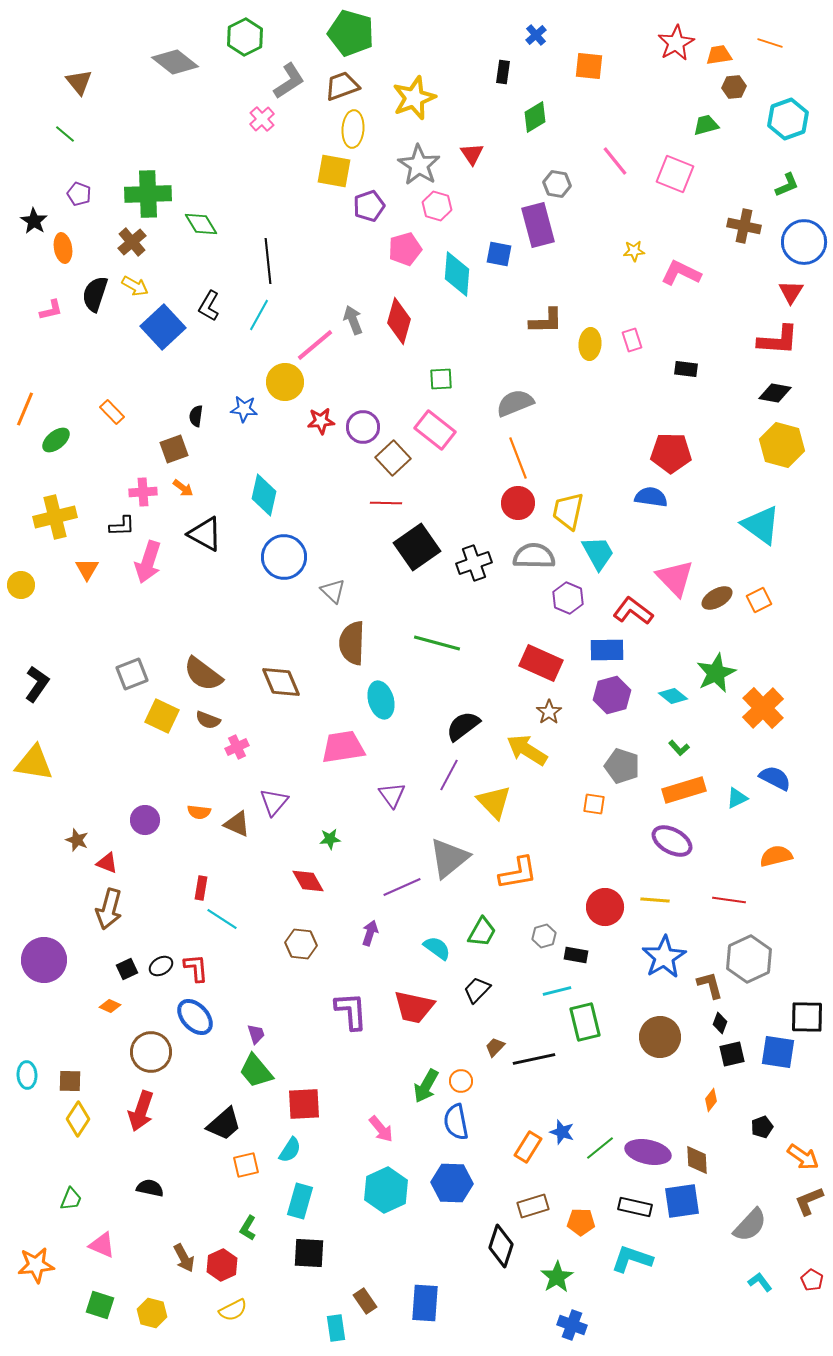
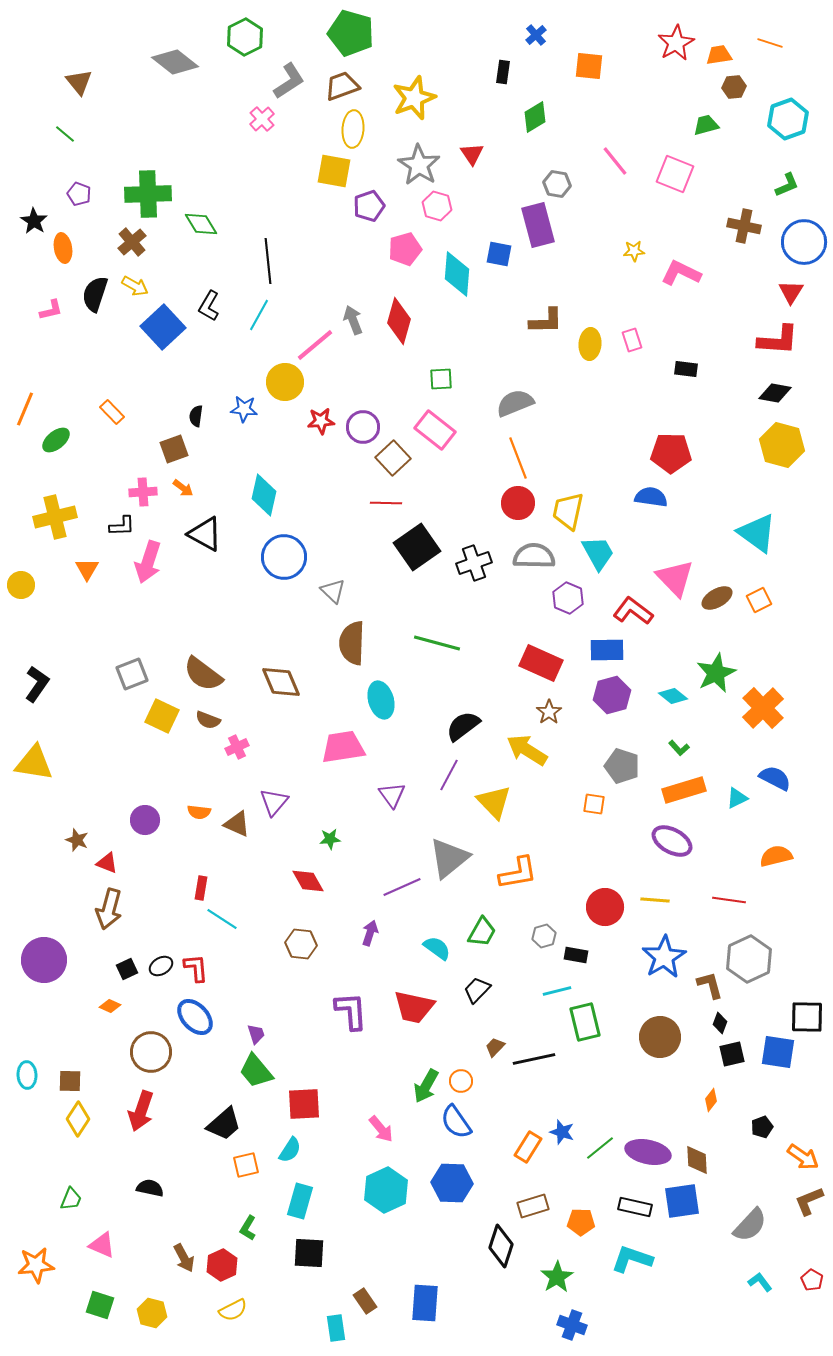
cyan triangle at (761, 525): moved 4 px left, 8 px down
blue semicircle at (456, 1122): rotated 24 degrees counterclockwise
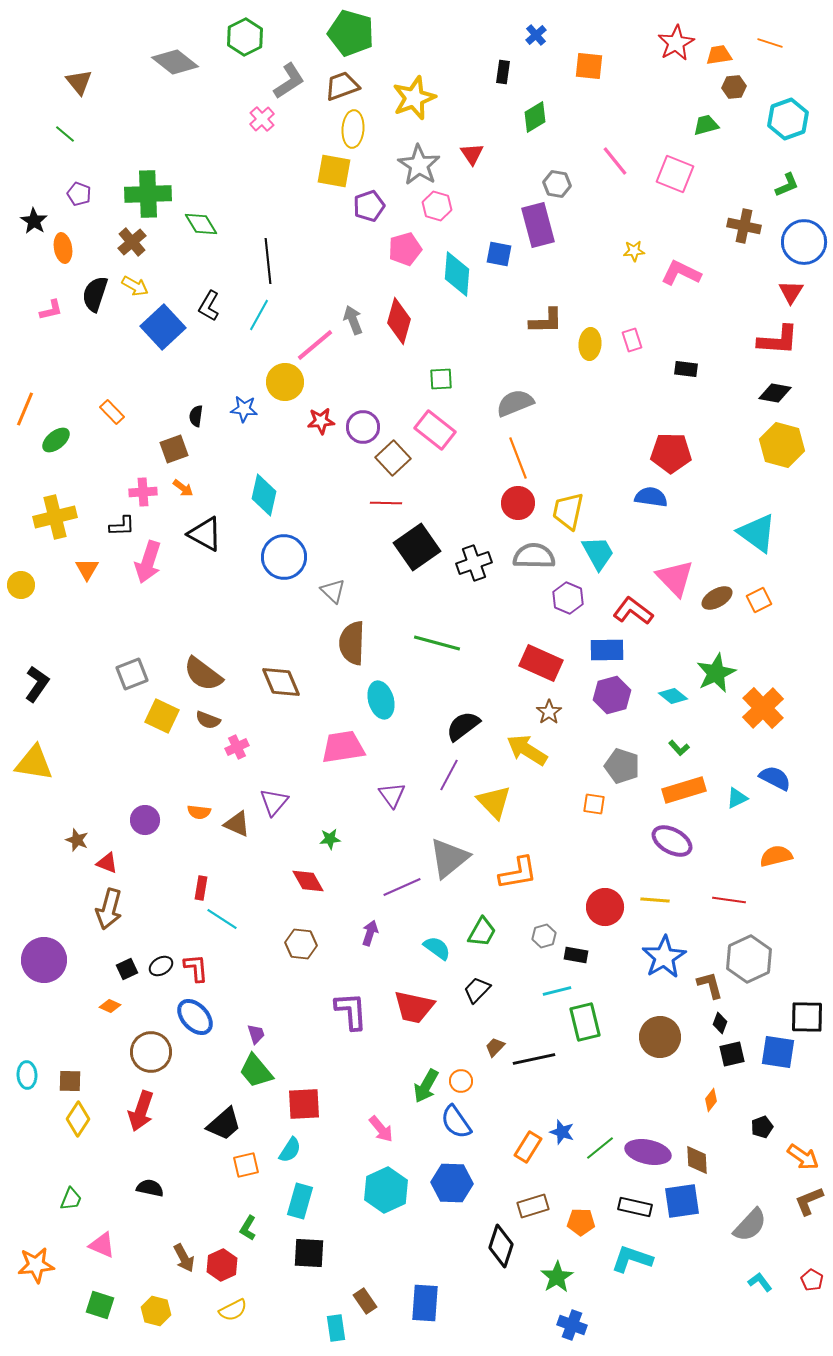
yellow hexagon at (152, 1313): moved 4 px right, 2 px up
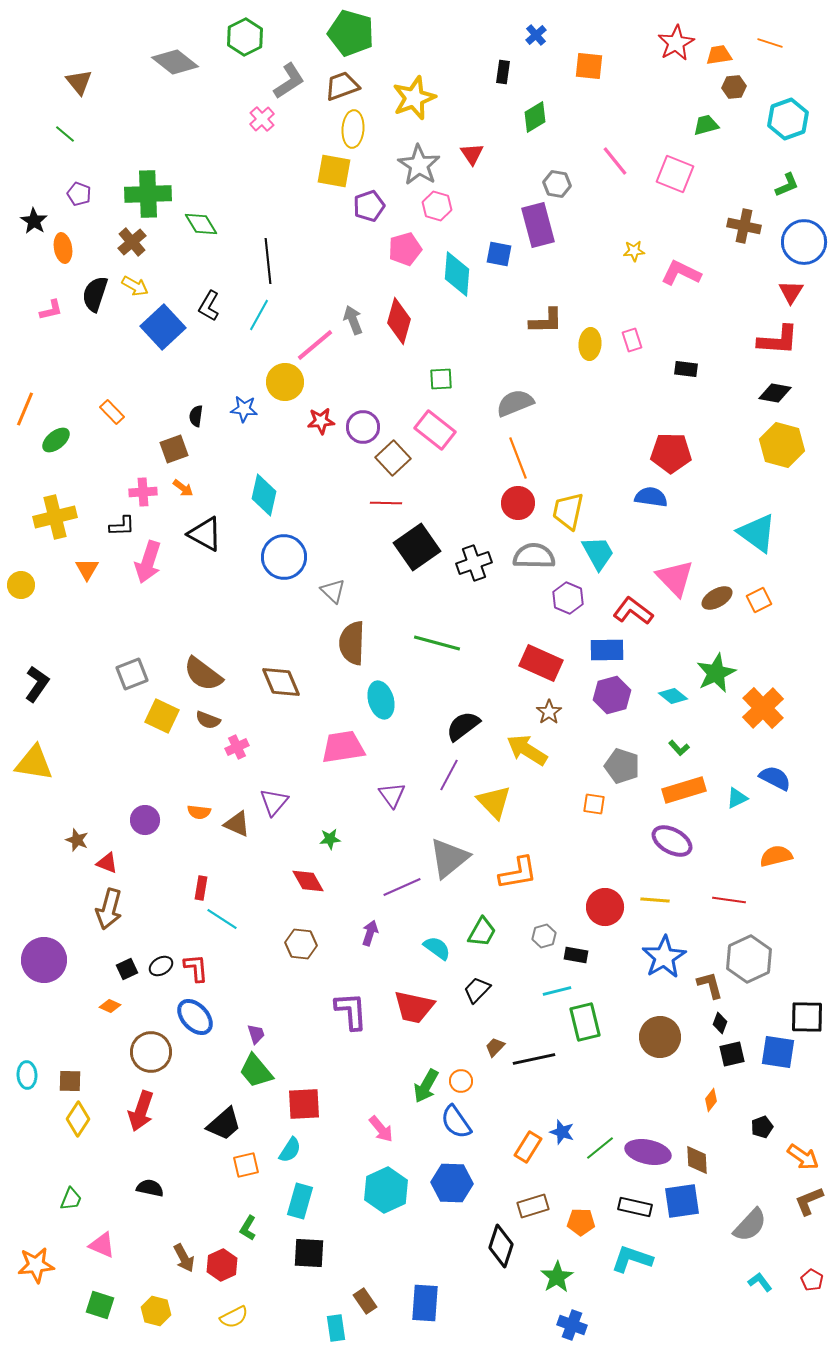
yellow semicircle at (233, 1310): moved 1 px right, 7 px down
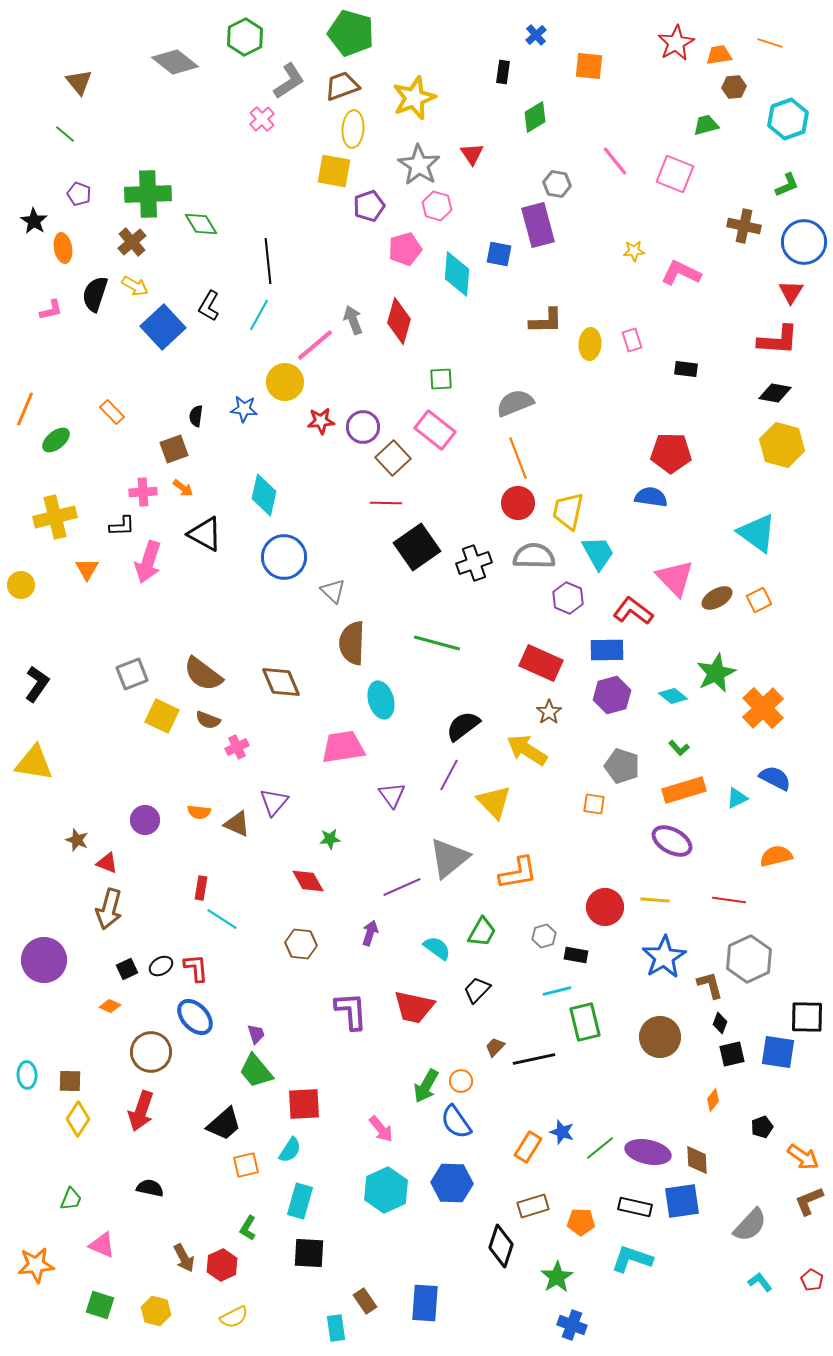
orange diamond at (711, 1100): moved 2 px right
